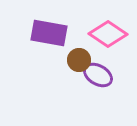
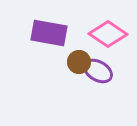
brown circle: moved 2 px down
purple ellipse: moved 4 px up
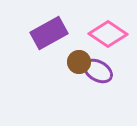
purple rectangle: rotated 39 degrees counterclockwise
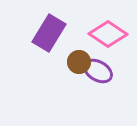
purple rectangle: rotated 30 degrees counterclockwise
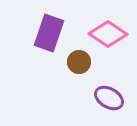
purple rectangle: rotated 12 degrees counterclockwise
purple ellipse: moved 11 px right, 27 px down
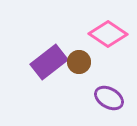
purple rectangle: moved 29 px down; rotated 33 degrees clockwise
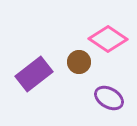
pink diamond: moved 5 px down
purple rectangle: moved 15 px left, 12 px down
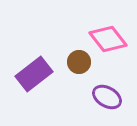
pink diamond: rotated 18 degrees clockwise
purple ellipse: moved 2 px left, 1 px up
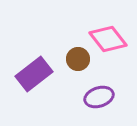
brown circle: moved 1 px left, 3 px up
purple ellipse: moved 8 px left; rotated 48 degrees counterclockwise
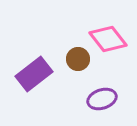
purple ellipse: moved 3 px right, 2 px down
